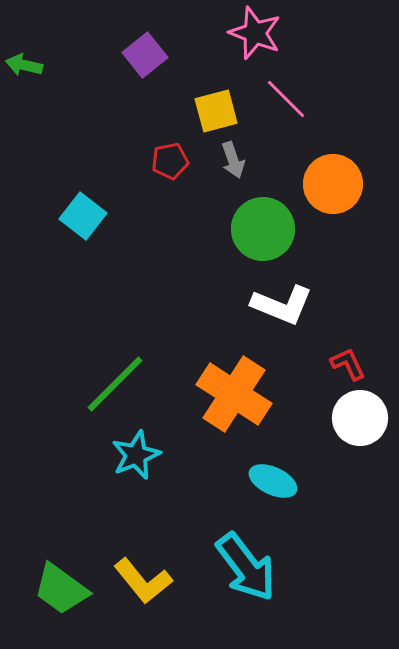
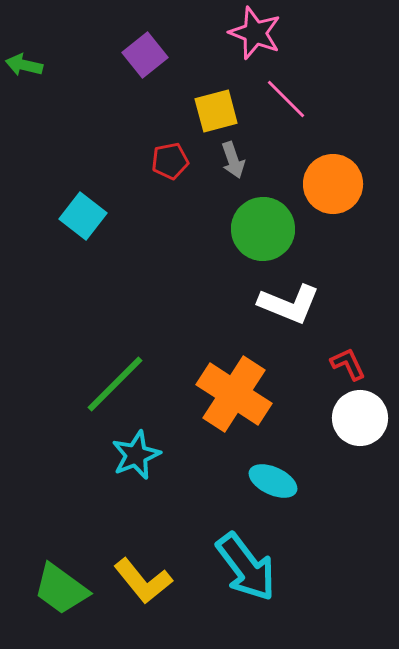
white L-shape: moved 7 px right, 1 px up
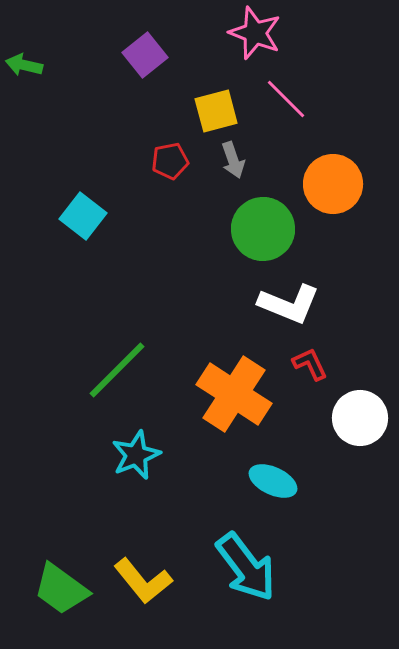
red L-shape: moved 38 px left
green line: moved 2 px right, 14 px up
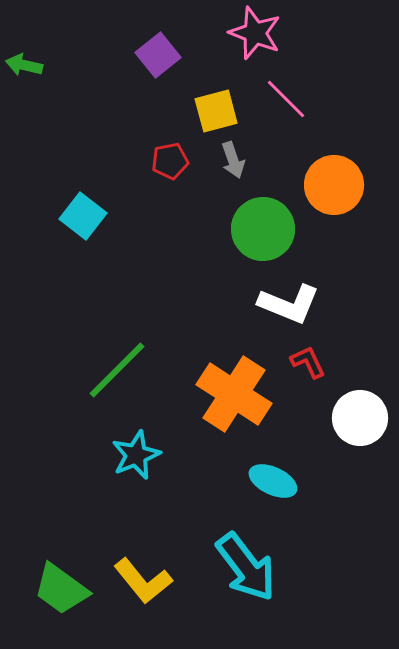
purple square: moved 13 px right
orange circle: moved 1 px right, 1 px down
red L-shape: moved 2 px left, 2 px up
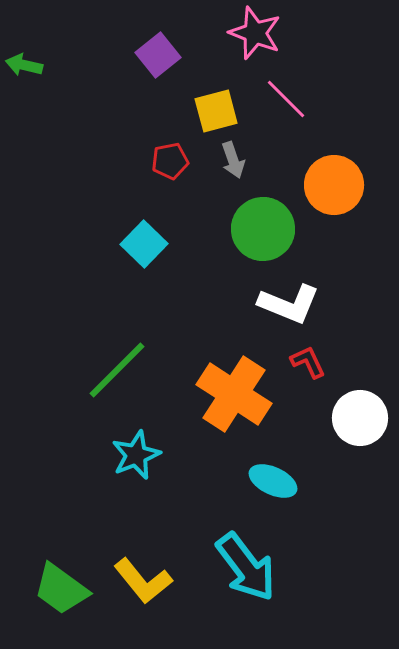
cyan square: moved 61 px right, 28 px down; rotated 6 degrees clockwise
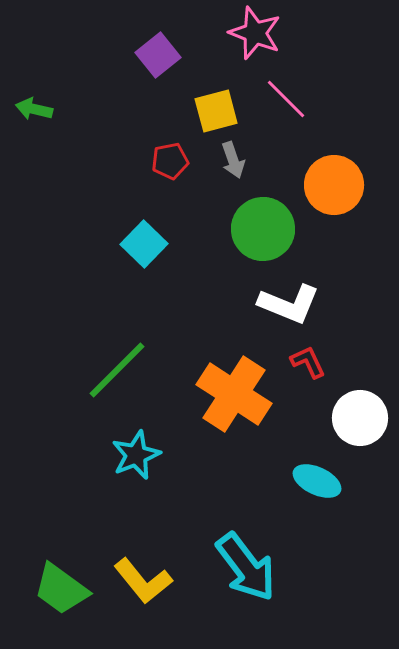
green arrow: moved 10 px right, 44 px down
cyan ellipse: moved 44 px right
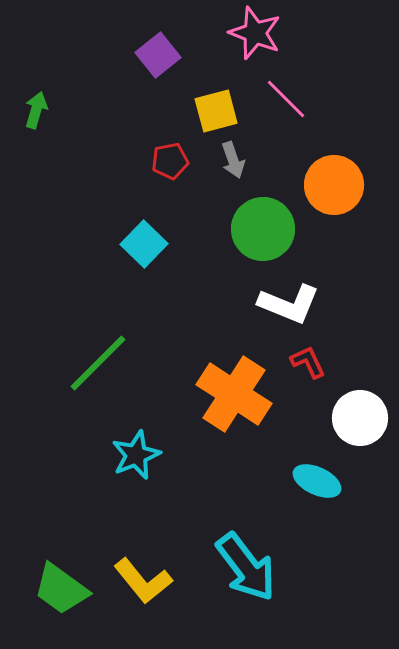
green arrow: moved 2 px right, 1 px down; rotated 93 degrees clockwise
green line: moved 19 px left, 7 px up
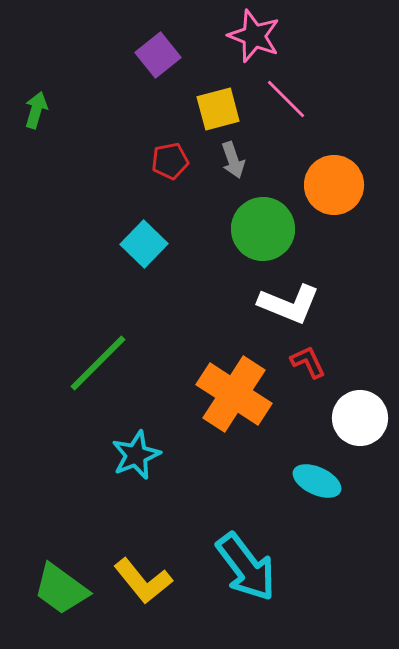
pink star: moved 1 px left, 3 px down
yellow square: moved 2 px right, 2 px up
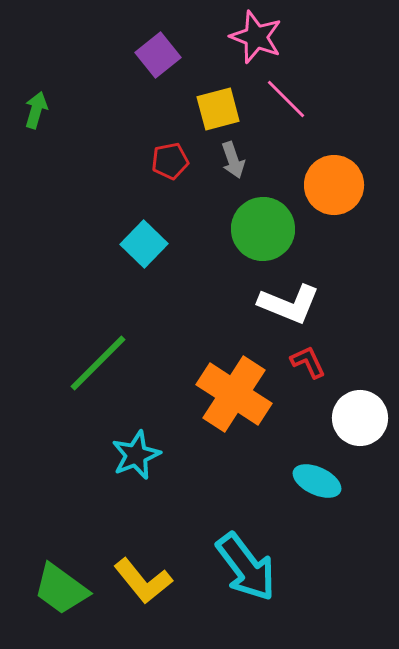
pink star: moved 2 px right, 1 px down
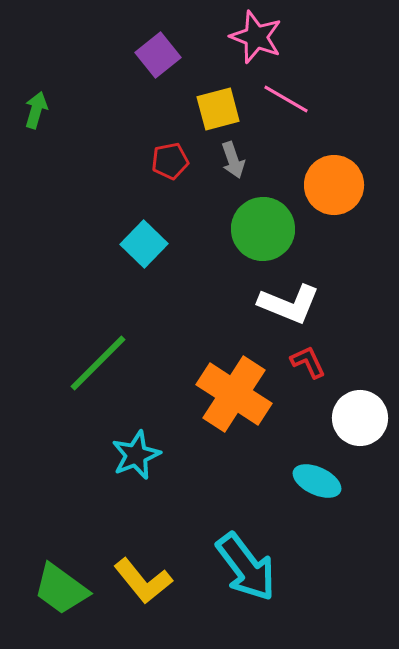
pink line: rotated 15 degrees counterclockwise
